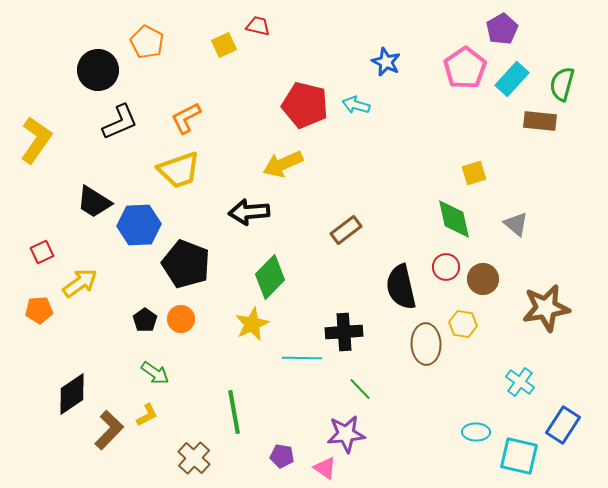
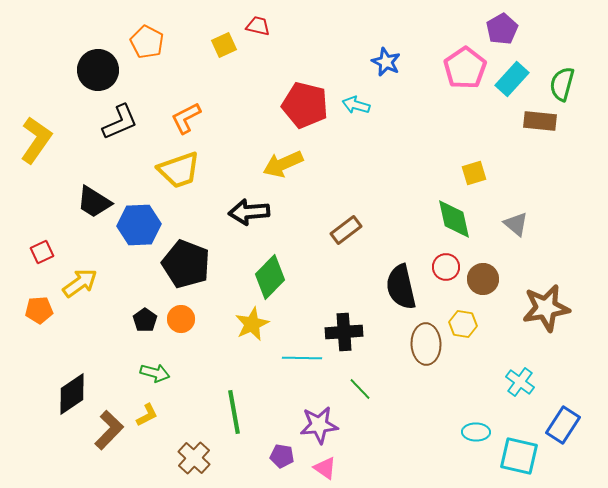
green arrow at (155, 373): rotated 20 degrees counterclockwise
purple star at (346, 434): moved 27 px left, 9 px up
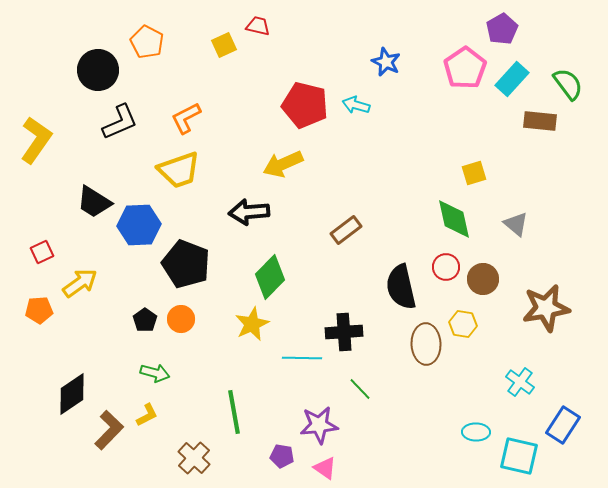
green semicircle at (562, 84): moved 6 px right; rotated 128 degrees clockwise
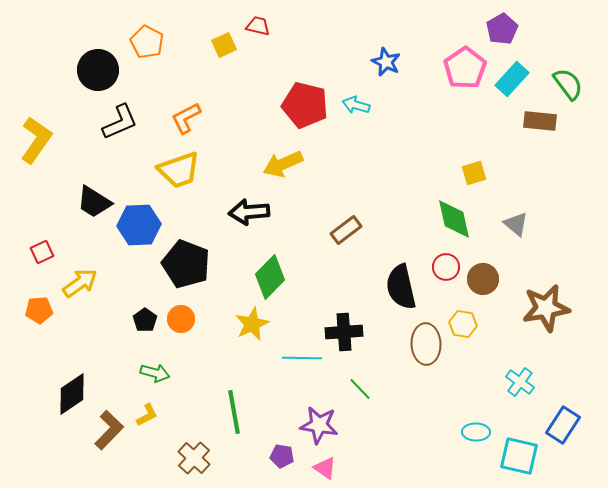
purple star at (319, 425): rotated 15 degrees clockwise
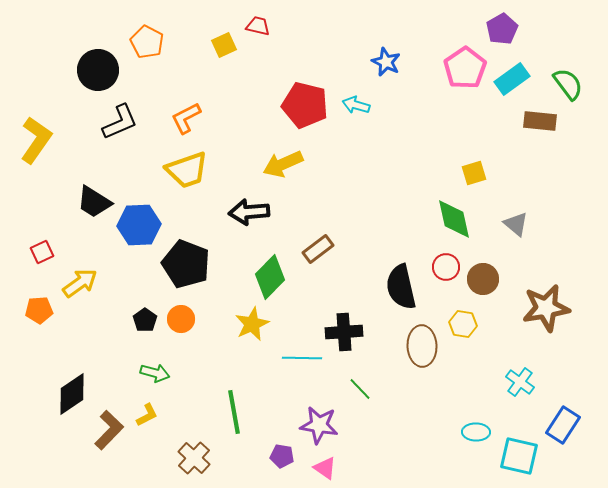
cyan rectangle at (512, 79): rotated 12 degrees clockwise
yellow trapezoid at (179, 170): moved 8 px right
brown rectangle at (346, 230): moved 28 px left, 19 px down
brown ellipse at (426, 344): moved 4 px left, 2 px down
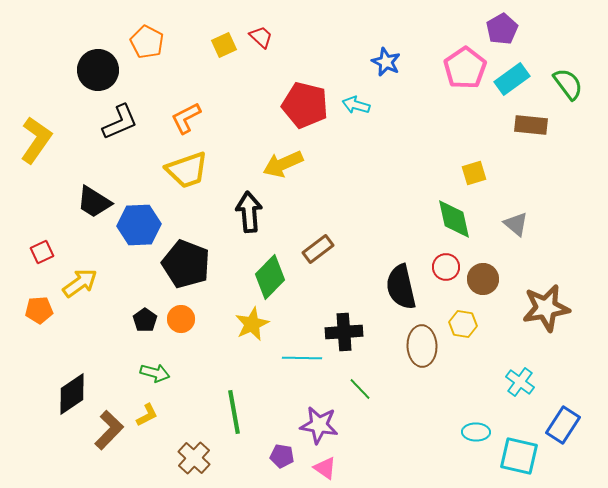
red trapezoid at (258, 26): moved 3 px right, 11 px down; rotated 30 degrees clockwise
brown rectangle at (540, 121): moved 9 px left, 4 px down
black arrow at (249, 212): rotated 90 degrees clockwise
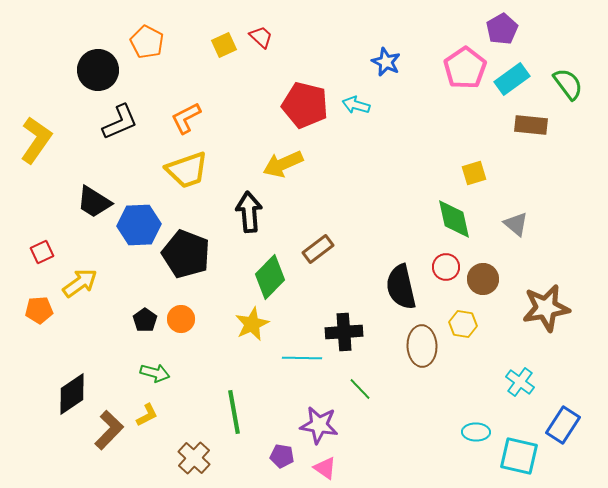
black pentagon at (186, 264): moved 10 px up
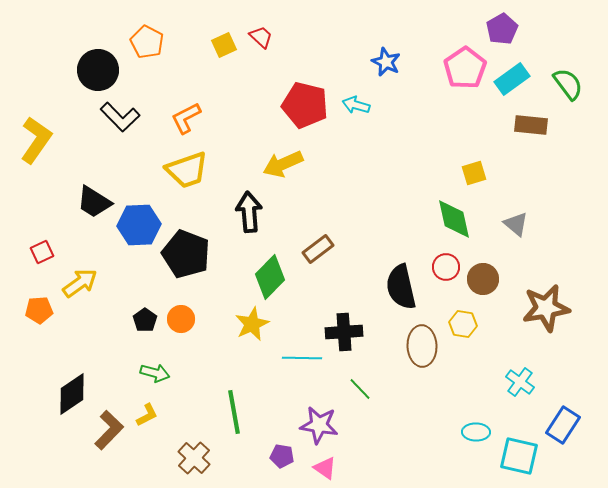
black L-shape at (120, 122): moved 5 px up; rotated 69 degrees clockwise
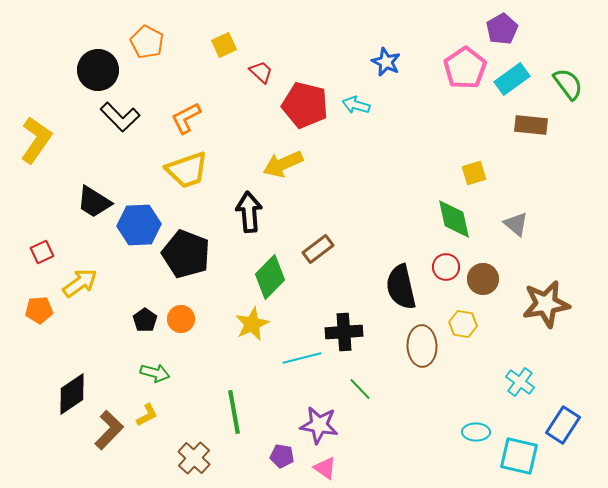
red trapezoid at (261, 37): moved 35 px down
brown star at (546, 308): moved 4 px up
cyan line at (302, 358): rotated 15 degrees counterclockwise
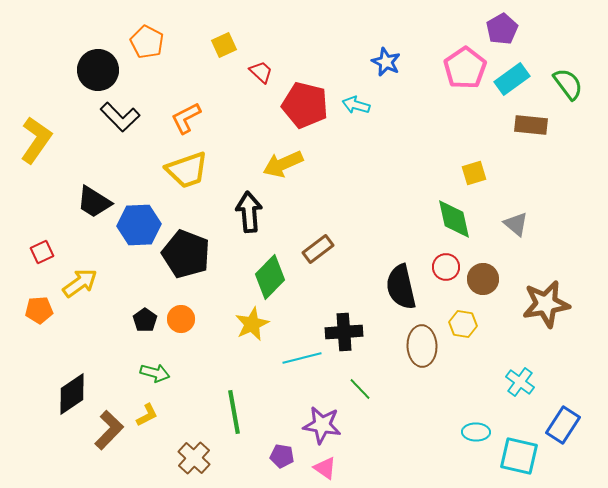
purple star at (319, 425): moved 3 px right
